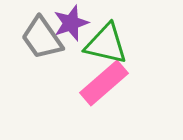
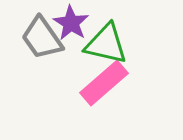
purple star: rotated 21 degrees counterclockwise
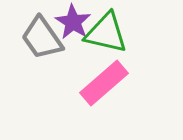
purple star: moved 2 px right, 1 px up
green triangle: moved 11 px up
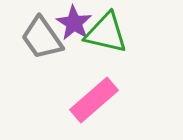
purple star: moved 1 px right, 1 px down
pink rectangle: moved 10 px left, 17 px down
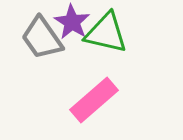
purple star: moved 2 px left, 1 px up
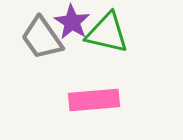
green triangle: moved 1 px right
pink rectangle: rotated 36 degrees clockwise
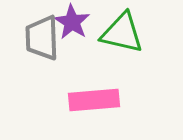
green triangle: moved 15 px right
gray trapezoid: rotated 33 degrees clockwise
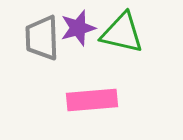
purple star: moved 6 px right, 6 px down; rotated 24 degrees clockwise
pink rectangle: moved 2 px left
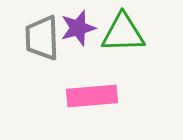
green triangle: moved 1 px right; rotated 15 degrees counterclockwise
pink rectangle: moved 4 px up
